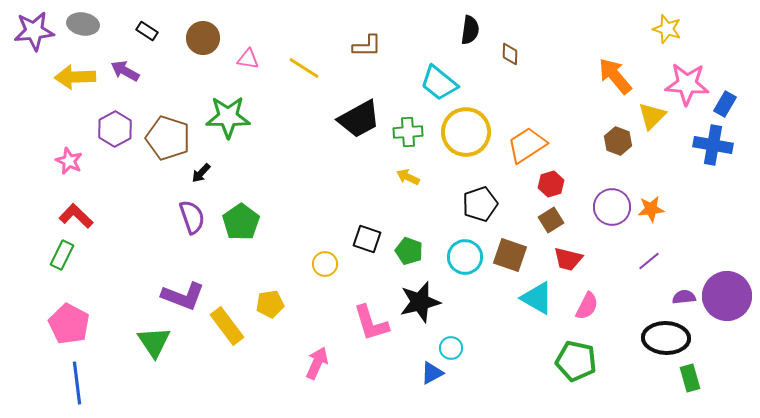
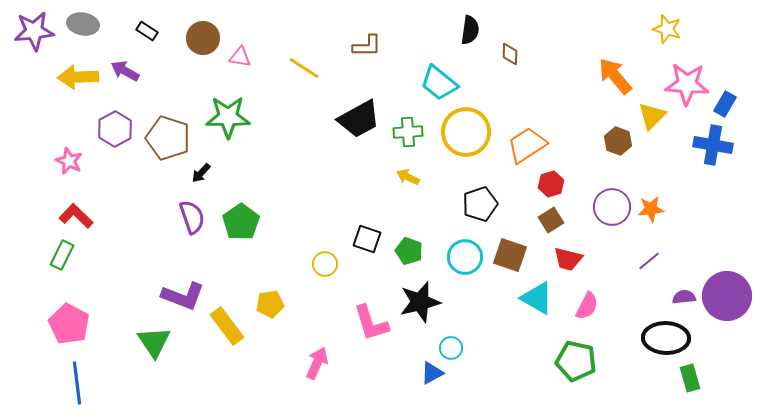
pink triangle at (248, 59): moved 8 px left, 2 px up
yellow arrow at (75, 77): moved 3 px right
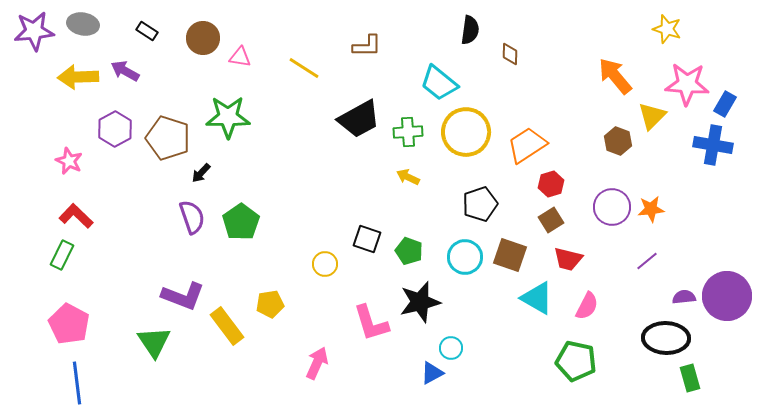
purple line at (649, 261): moved 2 px left
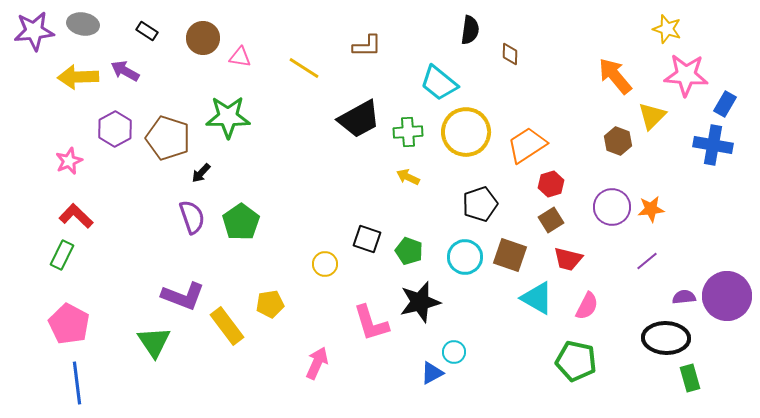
pink star at (687, 84): moved 1 px left, 9 px up
pink star at (69, 161): rotated 24 degrees clockwise
cyan circle at (451, 348): moved 3 px right, 4 px down
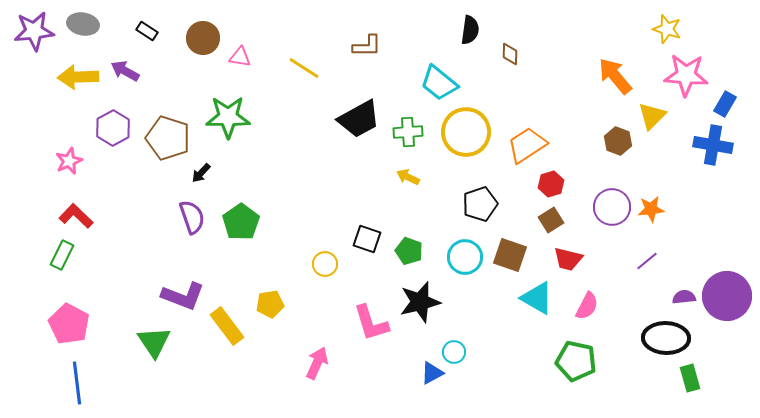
purple hexagon at (115, 129): moved 2 px left, 1 px up
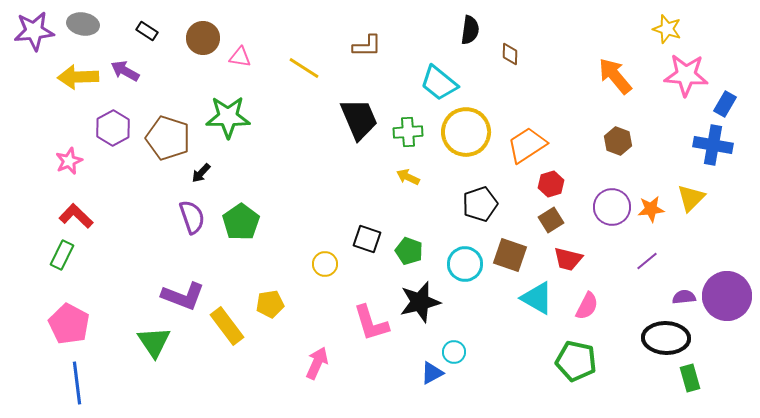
yellow triangle at (652, 116): moved 39 px right, 82 px down
black trapezoid at (359, 119): rotated 84 degrees counterclockwise
cyan circle at (465, 257): moved 7 px down
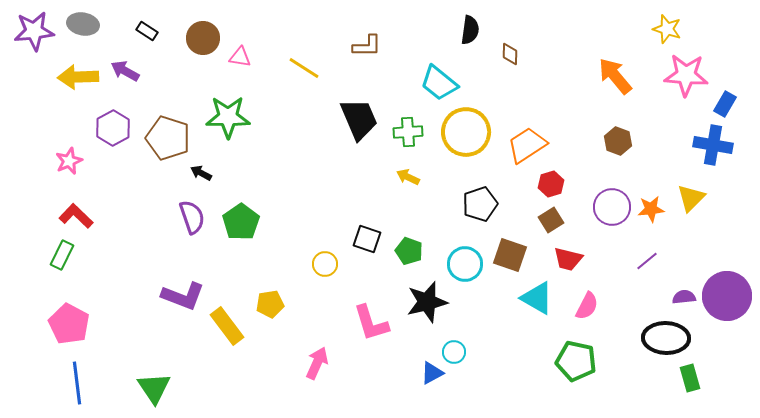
black arrow at (201, 173): rotated 75 degrees clockwise
black star at (420, 302): moved 7 px right
green triangle at (154, 342): moved 46 px down
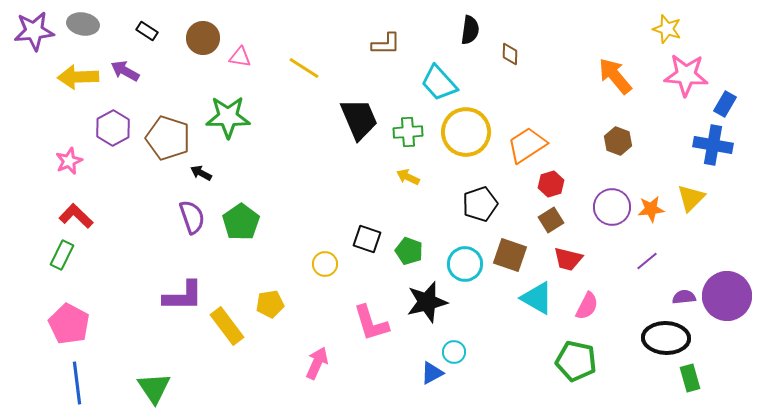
brown L-shape at (367, 46): moved 19 px right, 2 px up
cyan trapezoid at (439, 83): rotated 9 degrees clockwise
purple L-shape at (183, 296): rotated 21 degrees counterclockwise
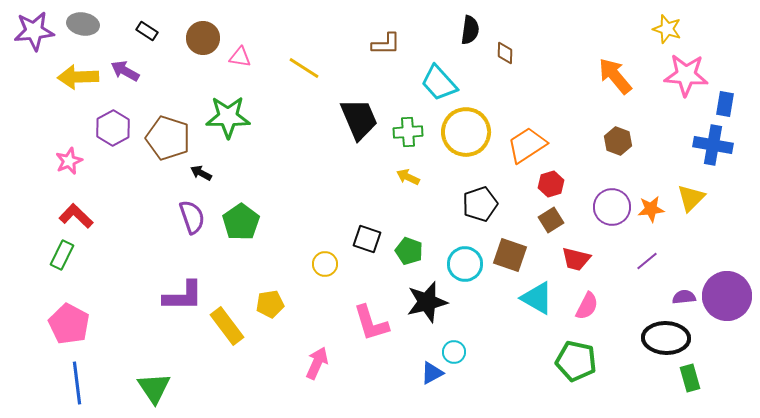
brown diamond at (510, 54): moved 5 px left, 1 px up
blue rectangle at (725, 104): rotated 20 degrees counterclockwise
red trapezoid at (568, 259): moved 8 px right
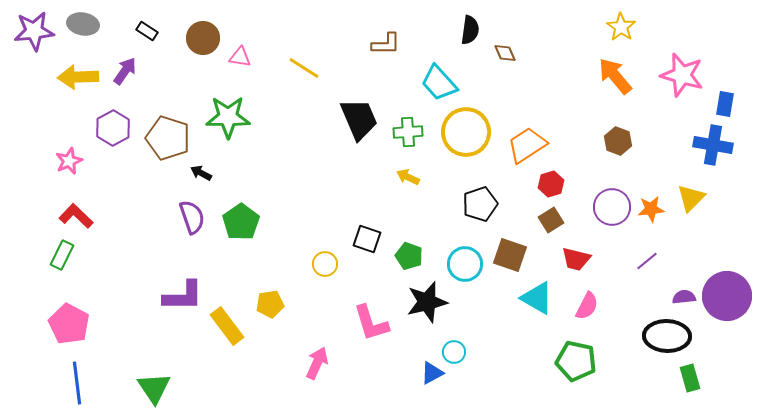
yellow star at (667, 29): moved 46 px left, 2 px up; rotated 16 degrees clockwise
brown diamond at (505, 53): rotated 25 degrees counterclockwise
purple arrow at (125, 71): rotated 96 degrees clockwise
pink star at (686, 75): moved 4 px left; rotated 12 degrees clockwise
green pentagon at (409, 251): moved 5 px down
black ellipse at (666, 338): moved 1 px right, 2 px up
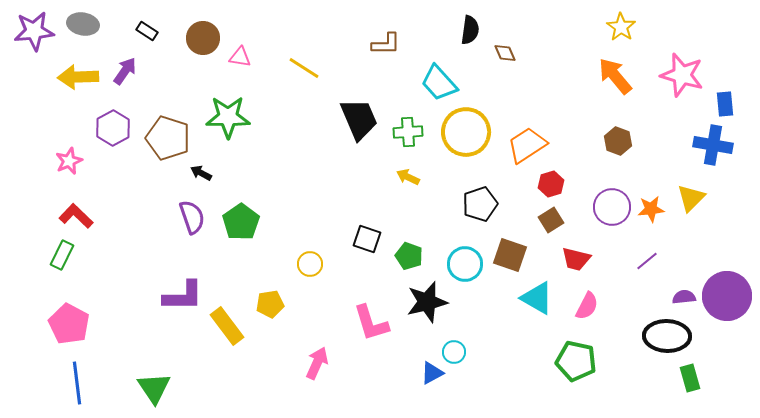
blue rectangle at (725, 104): rotated 15 degrees counterclockwise
yellow circle at (325, 264): moved 15 px left
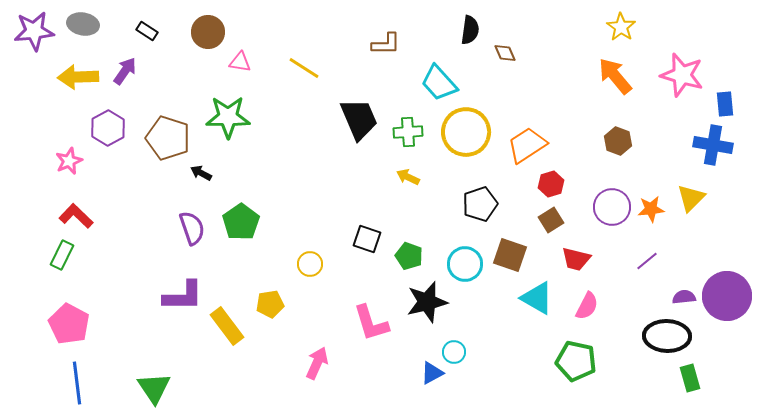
brown circle at (203, 38): moved 5 px right, 6 px up
pink triangle at (240, 57): moved 5 px down
purple hexagon at (113, 128): moved 5 px left
purple semicircle at (192, 217): moved 11 px down
